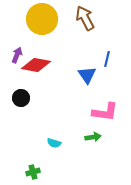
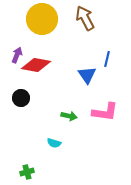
green arrow: moved 24 px left, 21 px up; rotated 21 degrees clockwise
green cross: moved 6 px left
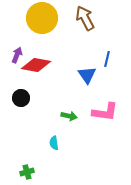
yellow circle: moved 1 px up
cyan semicircle: rotated 64 degrees clockwise
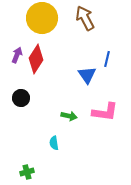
red diamond: moved 6 px up; rotated 68 degrees counterclockwise
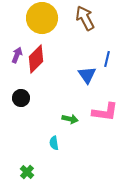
red diamond: rotated 12 degrees clockwise
green arrow: moved 1 px right, 3 px down
green cross: rotated 32 degrees counterclockwise
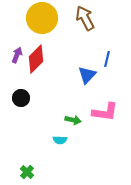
blue triangle: rotated 18 degrees clockwise
green arrow: moved 3 px right, 1 px down
cyan semicircle: moved 6 px right, 3 px up; rotated 80 degrees counterclockwise
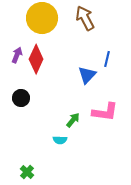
red diamond: rotated 20 degrees counterclockwise
green arrow: rotated 63 degrees counterclockwise
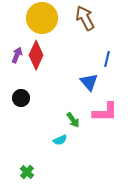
red diamond: moved 4 px up
blue triangle: moved 2 px right, 7 px down; rotated 24 degrees counterclockwise
pink L-shape: rotated 8 degrees counterclockwise
green arrow: rotated 105 degrees clockwise
cyan semicircle: rotated 24 degrees counterclockwise
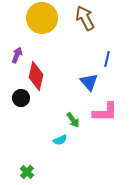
red diamond: moved 21 px down; rotated 12 degrees counterclockwise
